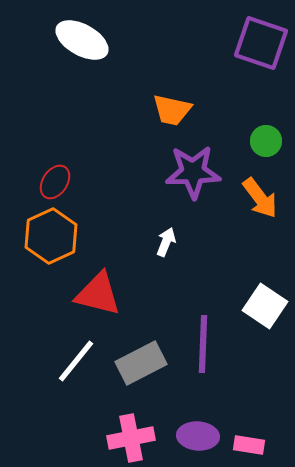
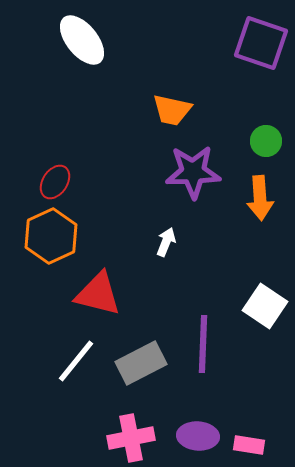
white ellipse: rotated 22 degrees clockwise
orange arrow: rotated 33 degrees clockwise
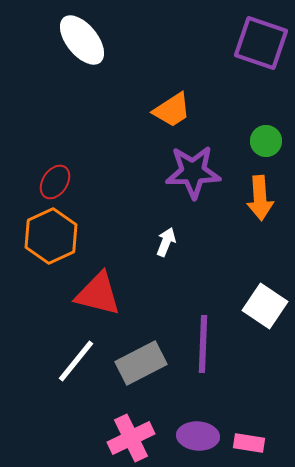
orange trapezoid: rotated 45 degrees counterclockwise
pink cross: rotated 15 degrees counterclockwise
pink rectangle: moved 2 px up
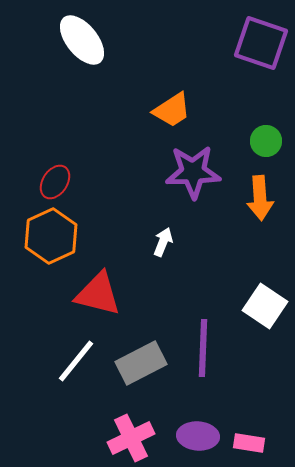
white arrow: moved 3 px left
purple line: moved 4 px down
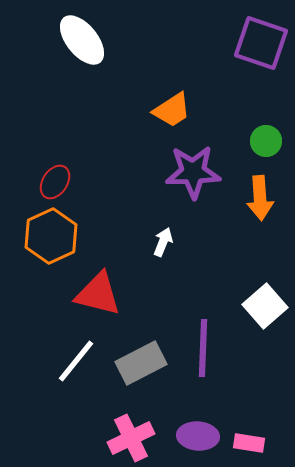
white square: rotated 15 degrees clockwise
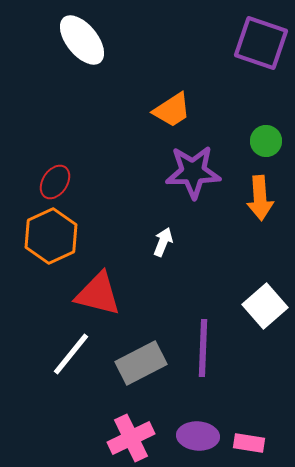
white line: moved 5 px left, 7 px up
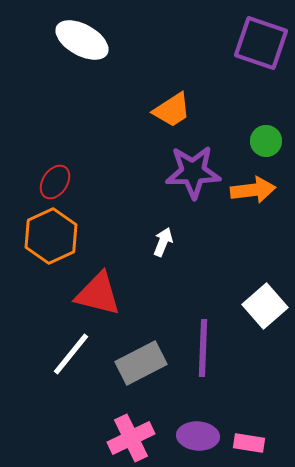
white ellipse: rotated 22 degrees counterclockwise
orange arrow: moved 7 px left, 8 px up; rotated 93 degrees counterclockwise
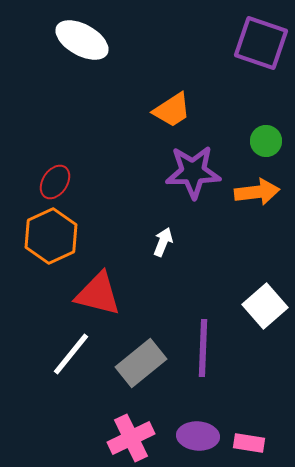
orange arrow: moved 4 px right, 2 px down
gray rectangle: rotated 12 degrees counterclockwise
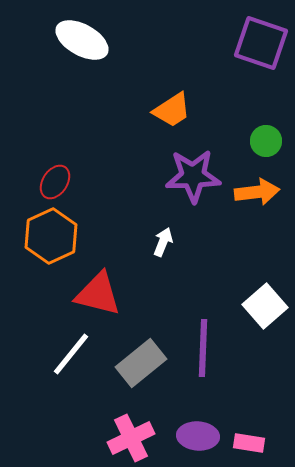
purple star: moved 4 px down
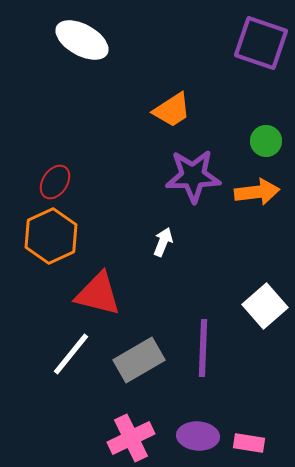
gray rectangle: moved 2 px left, 3 px up; rotated 9 degrees clockwise
